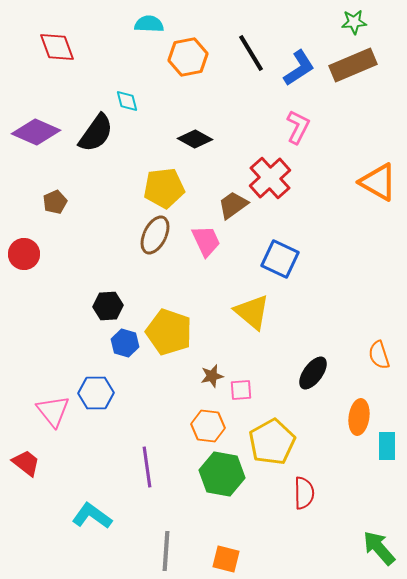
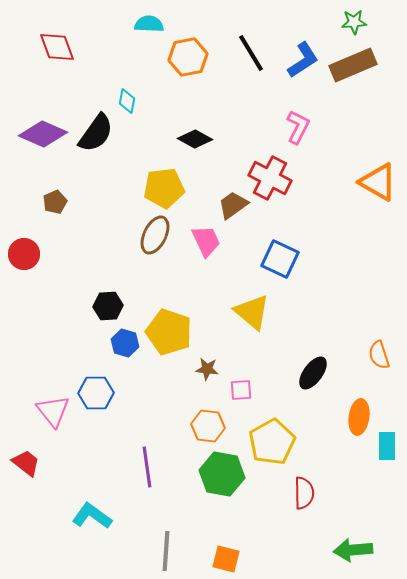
blue L-shape at (299, 68): moved 4 px right, 8 px up
cyan diamond at (127, 101): rotated 25 degrees clockwise
purple diamond at (36, 132): moved 7 px right, 2 px down
red cross at (270, 178): rotated 21 degrees counterclockwise
brown star at (212, 376): moved 5 px left, 7 px up; rotated 20 degrees clockwise
green arrow at (379, 548): moved 26 px left, 2 px down; rotated 54 degrees counterclockwise
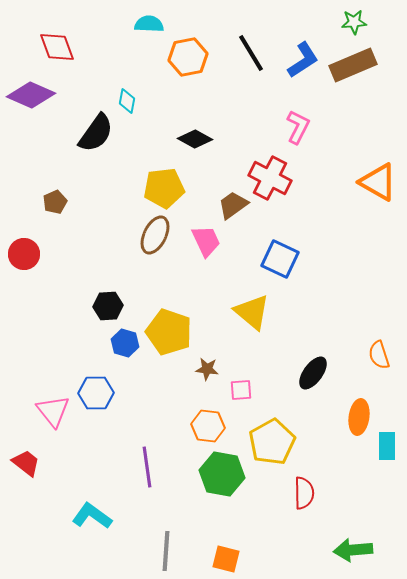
purple diamond at (43, 134): moved 12 px left, 39 px up
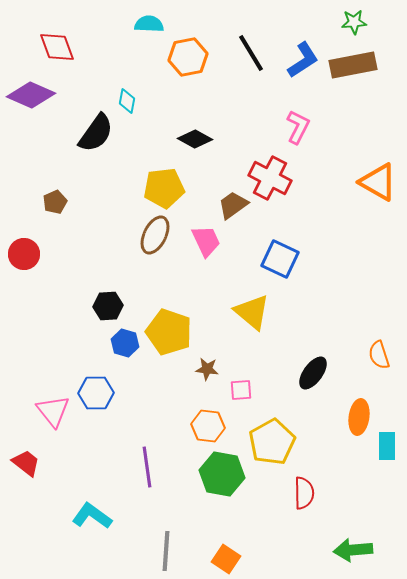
brown rectangle at (353, 65): rotated 12 degrees clockwise
orange square at (226, 559): rotated 20 degrees clockwise
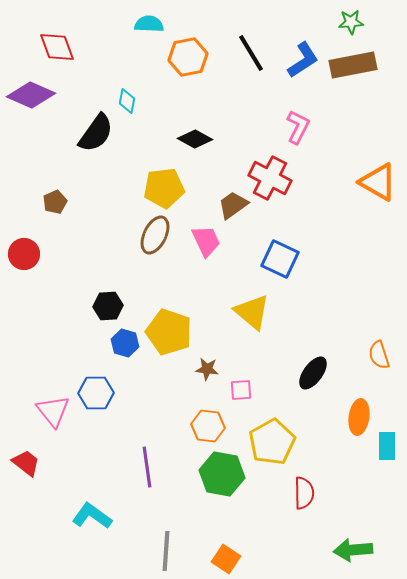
green star at (354, 22): moved 3 px left
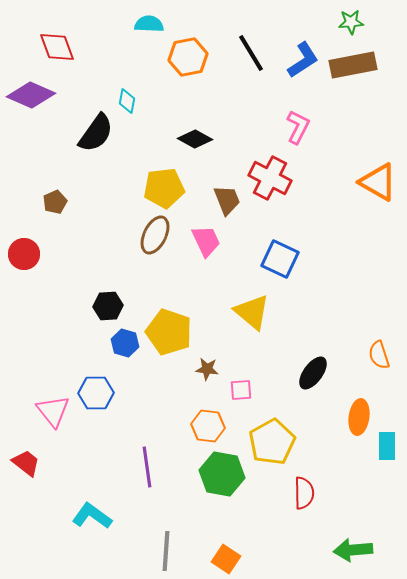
brown trapezoid at (233, 205): moved 6 px left, 5 px up; rotated 104 degrees clockwise
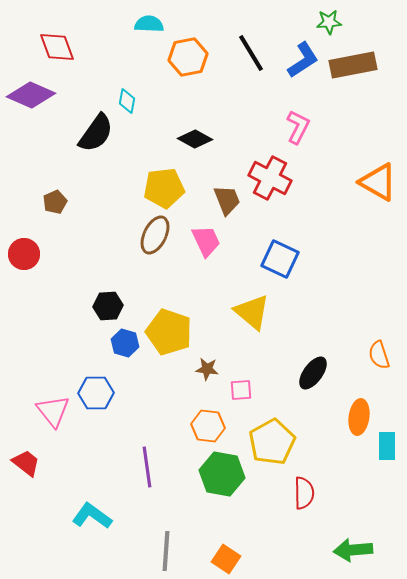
green star at (351, 22): moved 22 px left
